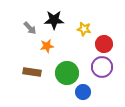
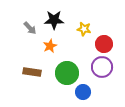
orange star: moved 3 px right; rotated 16 degrees counterclockwise
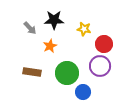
purple circle: moved 2 px left, 1 px up
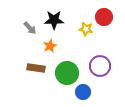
yellow star: moved 2 px right
red circle: moved 27 px up
brown rectangle: moved 4 px right, 4 px up
